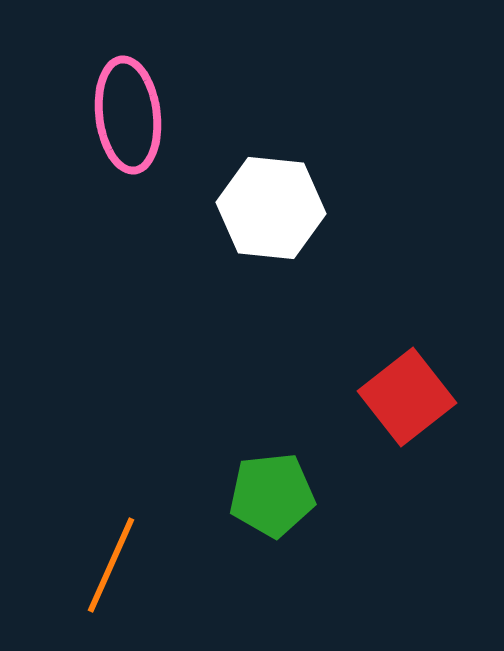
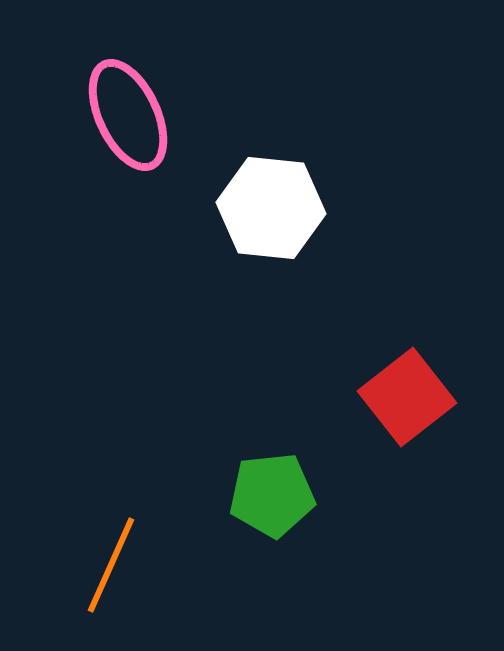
pink ellipse: rotated 18 degrees counterclockwise
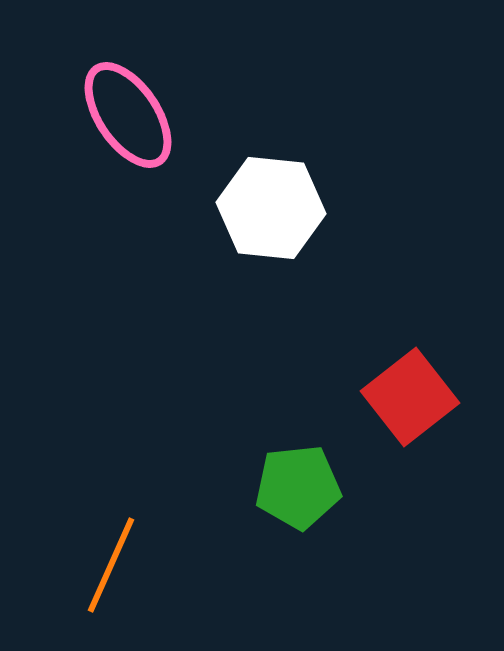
pink ellipse: rotated 9 degrees counterclockwise
red square: moved 3 px right
green pentagon: moved 26 px right, 8 px up
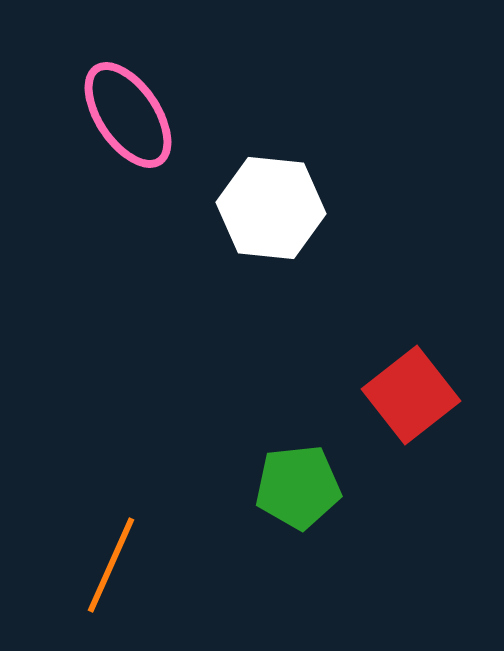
red square: moved 1 px right, 2 px up
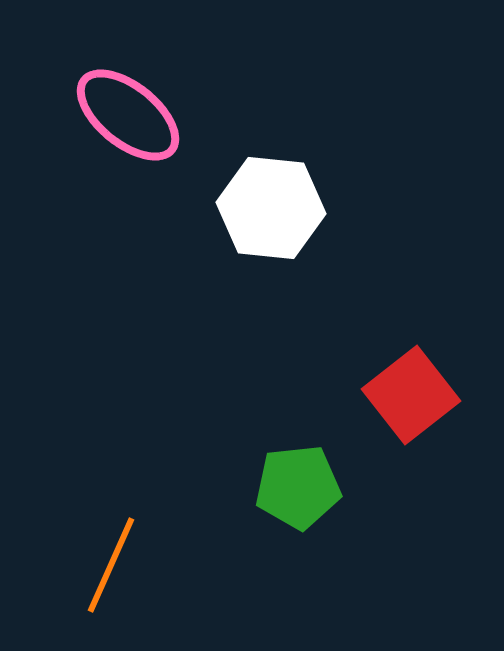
pink ellipse: rotated 17 degrees counterclockwise
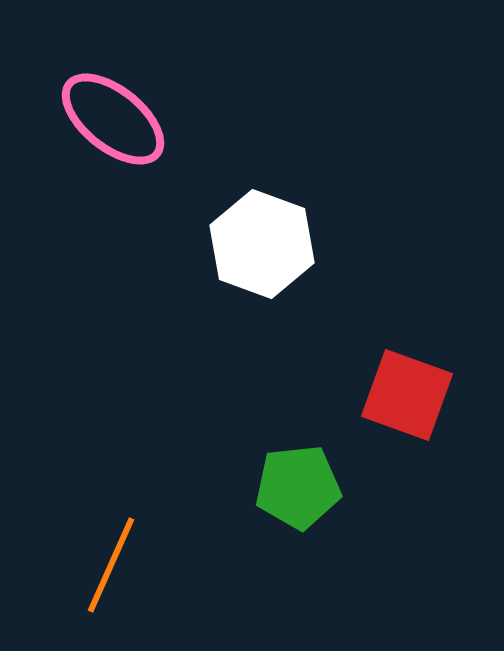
pink ellipse: moved 15 px left, 4 px down
white hexagon: moved 9 px left, 36 px down; rotated 14 degrees clockwise
red square: moved 4 px left; rotated 32 degrees counterclockwise
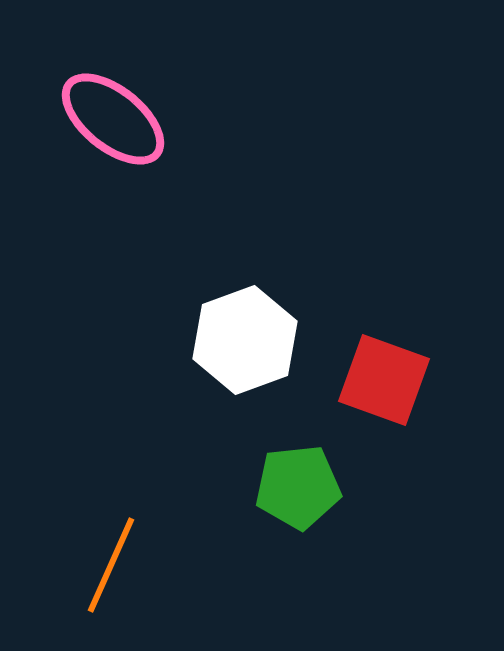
white hexagon: moved 17 px left, 96 px down; rotated 20 degrees clockwise
red square: moved 23 px left, 15 px up
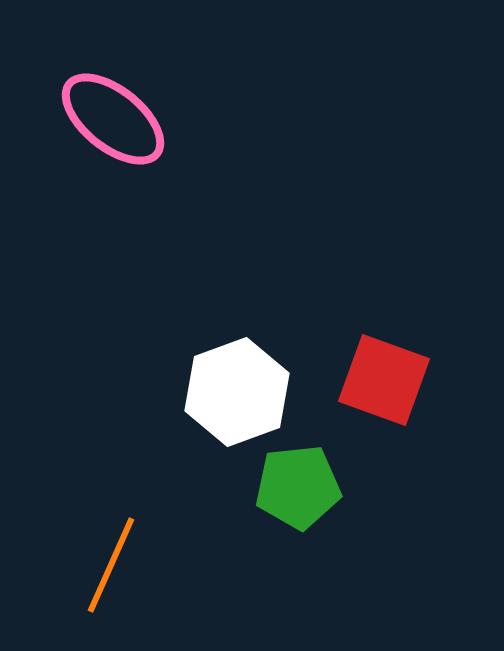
white hexagon: moved 8 px left, 52 px down
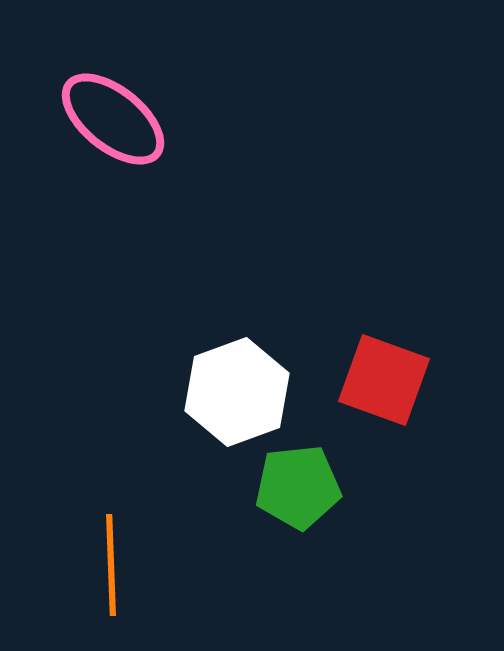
orange line: rotated 26 degrees counterclockwise
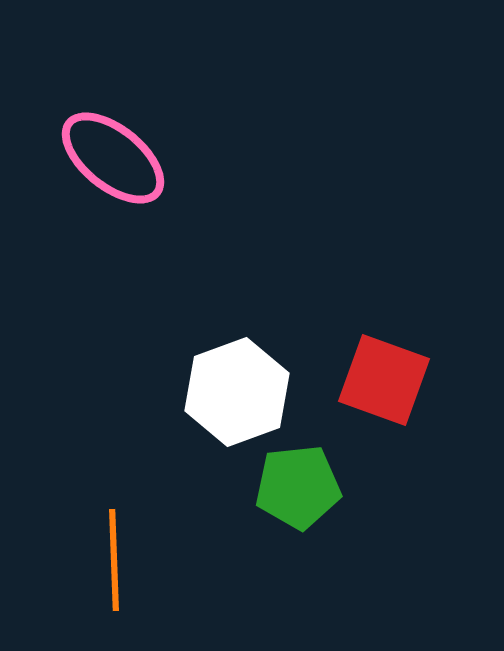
pink ellipse: moved 39 px down
orange line: moved 3 px right, 5 px up
